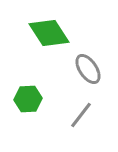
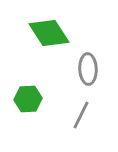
gray ellipse: rotated 32 degrees clockwise
gray line: rotated 12 degrees counterclockwise
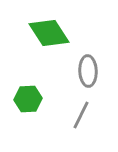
gray ellipse: moved 2 px down
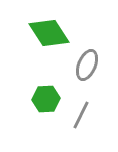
gray ellipse: moved 1 px left, 6 px up; rotated 24 degrees clockwise
green hexagon: moved 18 px right
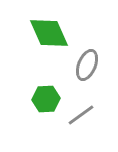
green diamond: rotated 9 degrees clockwise
gray line: rotated 28 degrees clockwise
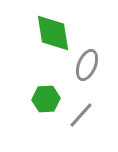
green diamond: moved 4 px right; rotated 15 degrees clockwise
gray line: rotated 12 degrees counterclockwise
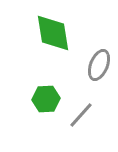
gray ellipse: moved 12 px right
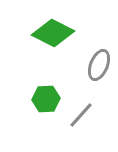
green diamond: rotated 54 degrees counterclockwise
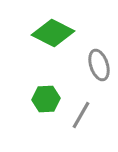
gray ellipse: rotated 40 degrees counterclockwise
gray line: rotated 12 degrees counterclockwise
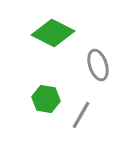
gray ellipse: moved 1 px left
green hexagon: rotated 12 degrees clockwise
